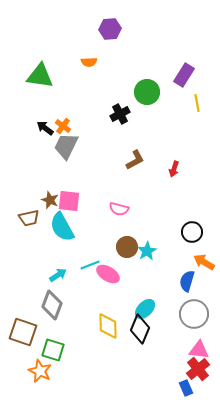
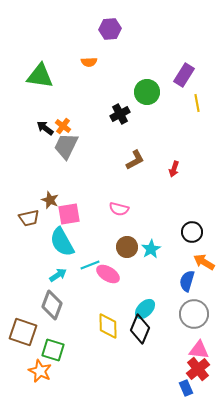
pink square: moved 13 px down; rotated 15 degrees counterclockwise
cyan semicircle: moved 15 px down
cyan star: moved 4 px right, 2 px up
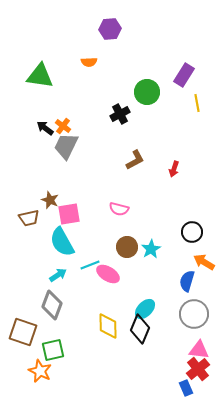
green square: rotated 30 degrees counterclockwise
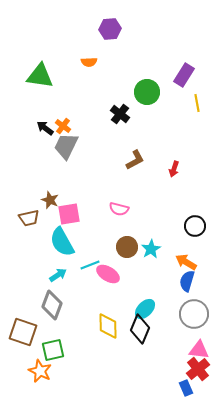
black cross: rotated 24 degrees counterclockwise
black circle: moved 3 px right, 6 px up
orange arrow: moved 18 px left
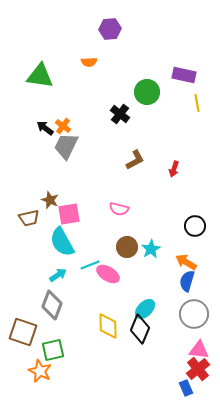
purple rectangle: rotated 70 degrees clockwise
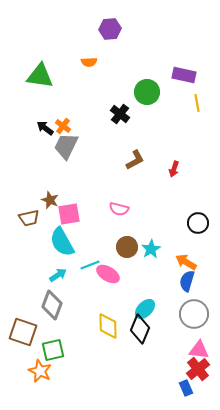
black circle: moved 3 px right, 3 px up
